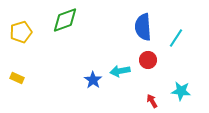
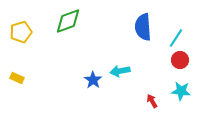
green diamond: moved 3 px right, 1 px down
red circle: moved 32 px right
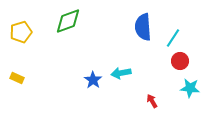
cyan line: moved 3 px left
red circle: moved 1 px down
cyan arrow: moved 1 px right, 2 px down
cyan star: moved 9 px right, 3 px up
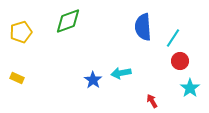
cyan star: rotated 30 degrees clockwise
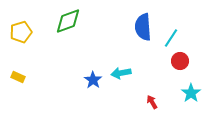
cyan line: moved 2 px left
yellow rectangle: moved 1 px right, 1 px up
cyan star: moved 1 px right, 5 px down
red arrow: moved 1 px down
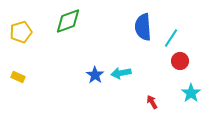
blue star: moved 2 px right, 5 px up
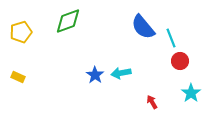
blue semicircle: rotated 36 degrees counterclockwise
cyan line: rotated 54 degrees counterclockwise
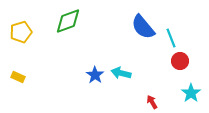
cyan arrow: rotated 24 degrees clockwise
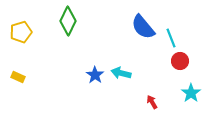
green diamond: rotated 44 degrees counterclockwise
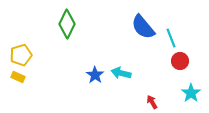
green diamond: moved 1 px left, 3 px down
yellow pentagon: moved 23 px down
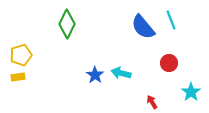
cyan line: moved 18 px up
red circle: moved 11 px left, 2 px down
yellow rectangle: rotated 32 degrees counterclockwise
cyan star: moved 1 px up
